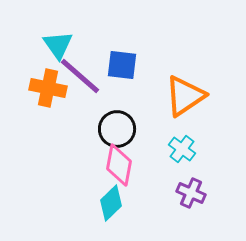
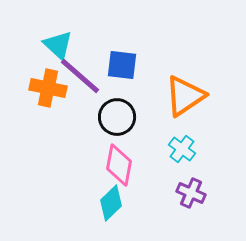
cyan triangle: rotated 12 degrees counterclockwise
black circle: moved 12 px up
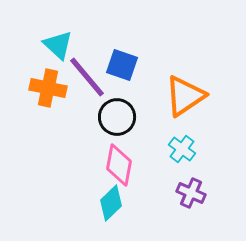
blue square: rotated 12 degrees clockwise
purple line: moved 7 px right, 1 px down; rotated 9 degrees clockwise
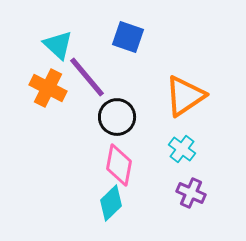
blue square: moved 6 px right, 28 px up
orange cross: rotated 15 degrees clockwise
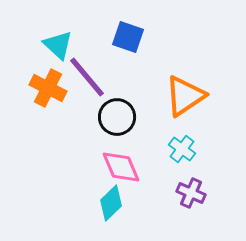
pink diamond: moved 2 px right, 2 px down; rotated 33 degrees counterclockwise
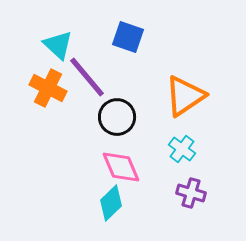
purple cross: rotated 8 degrees counterclockwise
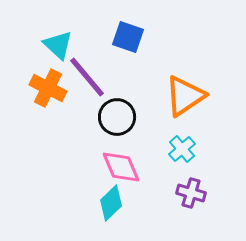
cyan cross: rotated 12 degrees clockwise
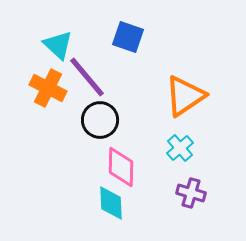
black circle: moved 17 px left, 3 px down
cyan cross: moved 2 px left, 1 px up
pink diamond: rotated 24 degrees clockwise
cyan diamond: rotated 48 degrees counterclockwise
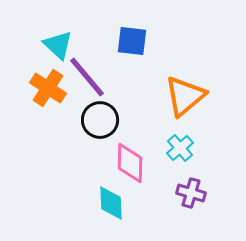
blue square: moved 4 px right, 4 px down; rotated 12 degrees counterclockwise
orange cross: rotated 6 degrees clockwise
orange triangle: rotated 6 degrees counterclockwise
pink diamond: moved 9 px right, 4 px up
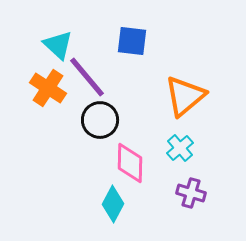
cyan diamond: moved 2 px right, 1 px down; rotated 30 degrees clockwise
